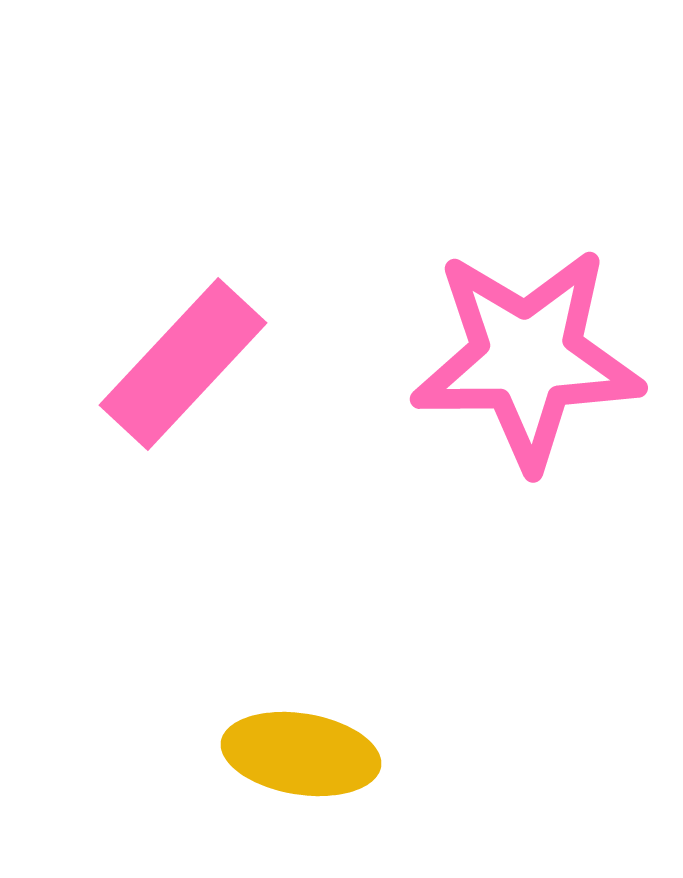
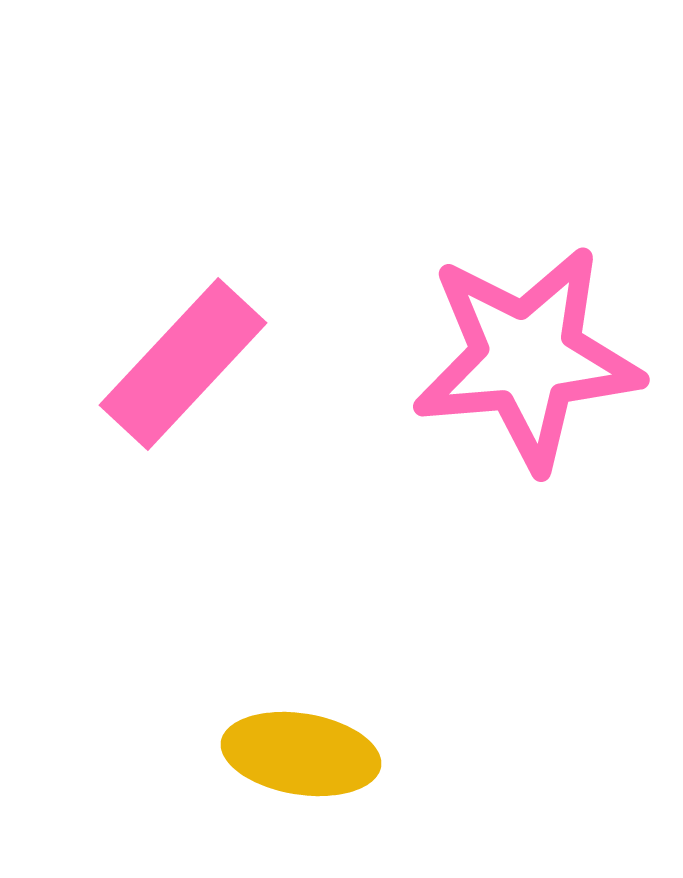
pink star: rotated 4 degrees counterclockwise
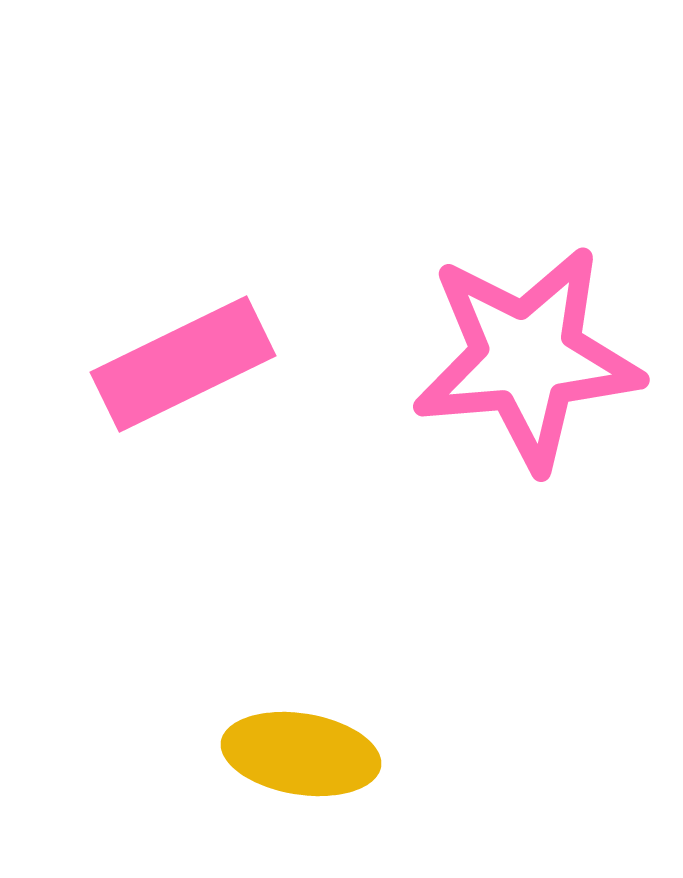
pink rectangle: rotated 21 degrees clockwise
